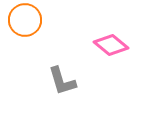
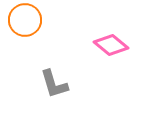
gray L-shape: moved 8 px left, 3 px down
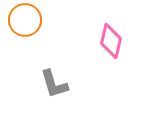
pink diamond: moved 4 px up; rotated 64 degrees clockwise
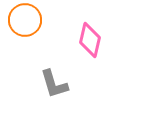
pink diamond: moved 21 px left, 1 px up
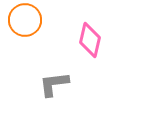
gray L-shape: rotated 100 degrees clockwise
